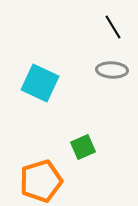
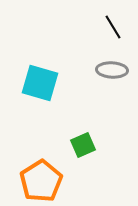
cyan square: rotated 9 degrees counterclockwise
green square: moved 2 px up
orange pentagon: rotated 15 degrees counterclockwise
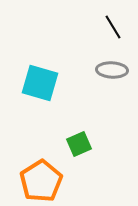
green square: moved 4 px left, 1 px up
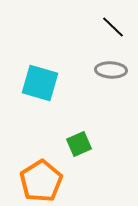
black line: rotated 15 degrees counterclockwise
gray ellipse: moved 1 px left
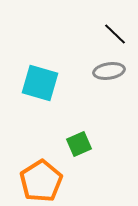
black line: moved 2 px right, 7 px down
gray ellipse: moved 2 px left, 1 px down; rotated 12 degrees counterclockwise
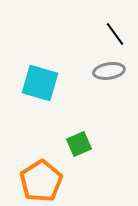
black line: rotated 10 degrees clockwise
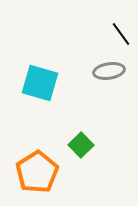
black line: moved 6 px right
green square: moved 2 px right, 1 px down; rotated 20 degrees counterclockwise
orange pentagon: moved 4 px left, 9 px up
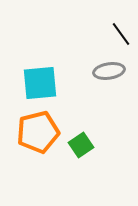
cyan square: rotated 21 degrees counterclockwise
green square: rotated 10 degrees clockwise
orange pentagon: moved 1 px right, 40 px up; rotated 18 degrees clockwise
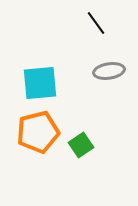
black line: moved 25 px left, 11 px up
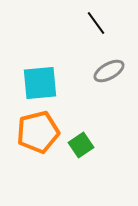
gray ellipse: rotated 20 degrees counterclockwise
